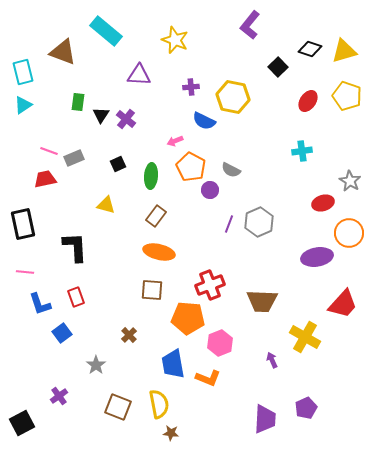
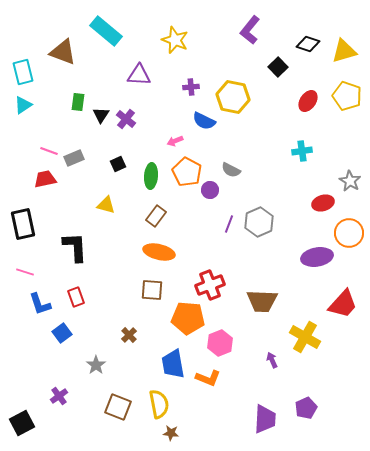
purple L-shape at (250, 25): moved 5 px down
black diamond at (310, 49): moved 2 px left, 5 px up
orange pentagon at (191, 167): moved 4 px left, 5 px down
pink line at (25, 272): rotated 12 degrees clockwise
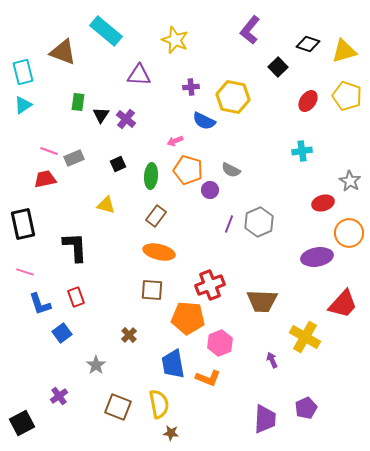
orange pentagon at (187, 172): moved 1 px right, 2 px up; rotated 12 degrees counterclockwise
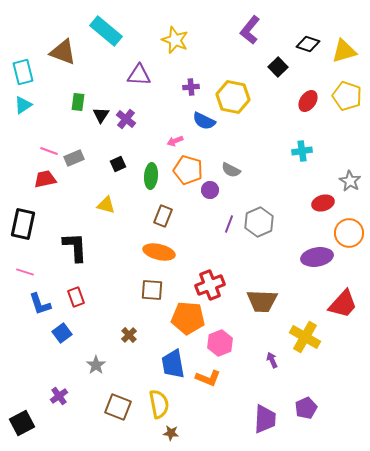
brown rectangle at (156, 216): moved 7 px right; rotated 15 degrees counterclockwise
black rectangle at (23, 224): rotated 24 degrees clockwise
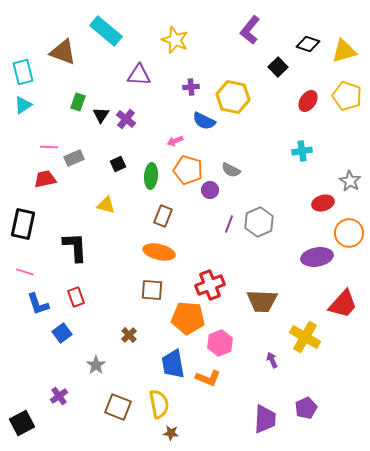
green rectangle at (78, 102): rotated 12 degrees clockwise
pink line at (49, 151): moved 4 px up; rotated 18 degrees counterclockwise
blue L-shape at (40, 304): moved 2 px left
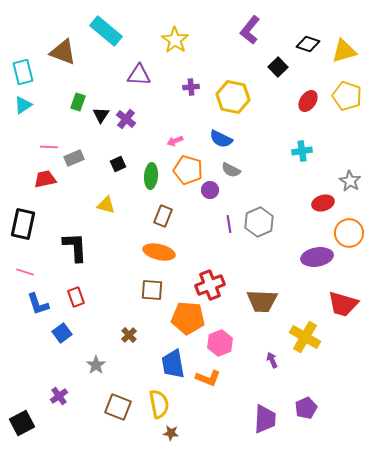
yellow star at (175, 40): rotated 12 degrees clockwise
blue semicircle at (204, 121): moved 17 px right, 18 px down
purple line at (229, 224): rotated 30 degrees counterclockwise
red trapezoid at (343, 304): rotated 64 degrees clockwise
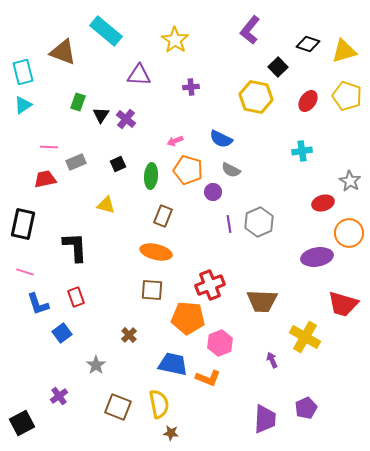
yellow hexagon at (233, 97): moved 23 px right
gray rectangle at (74, 158): moved 2 px right, 4 px down
purple circle at (210, 190): moved 3 px right, 2 px down
orange ellipse at (159, 252): moved 3 px left
blue trapezoid at (173, 364): rotated 112 degrees clockwise
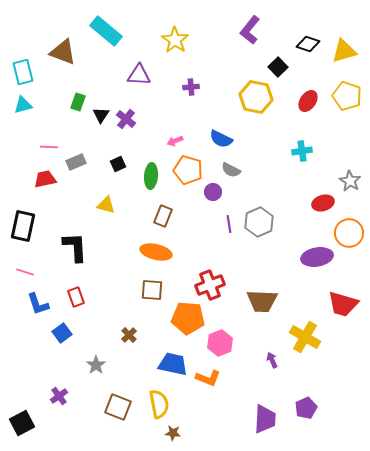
cyan triangle at (23, 105): rotated 18 degrees clockwise
black rectangle at (23, 224): moved 2 px down
brown star at (171, 433): moved 2 px right
